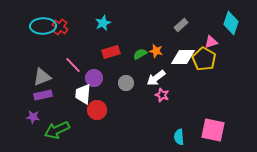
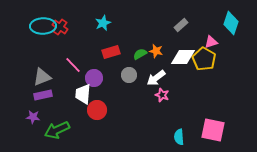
gray circle: moved 3 px right, 8 px up
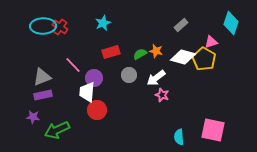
white diamond: rotated 15 degrees clockwise
white trapezoid: moved 4 px right, 2 px up
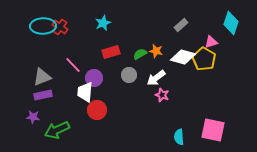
white trapezoid: moved 2 px left
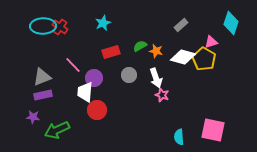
green semicircle: moved 8 px up
white arrow: rotated 72 degrees counterclockwise
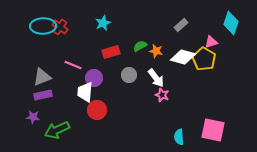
pink line: rotated 24 degrees counterclockwise
white arrow: rotated 18 degrees counterclockwise
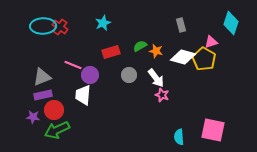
gray rectangle: rotated 64 degrees counterclockwise
purple circle: moved 4 px left, 3 px up
white trapezoid: moved 2 px left, 3 px down
red circle: moved 43 px left
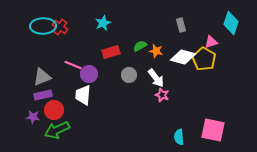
purple circle: moved 1 px left, 1 px up
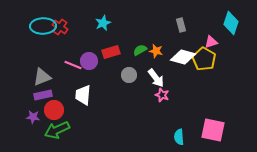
green semicircle: moved 4 px down
purple circle: moved 13 px up
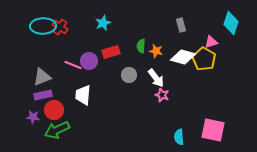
green semicircle: moved 1 px right, 4 px up; rotated 56 degrees counterclockwise
